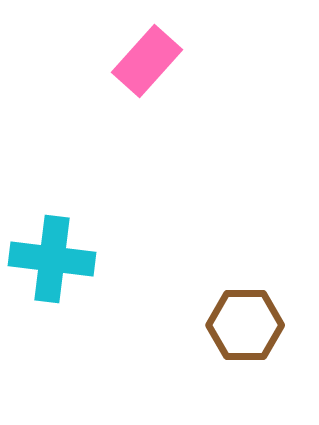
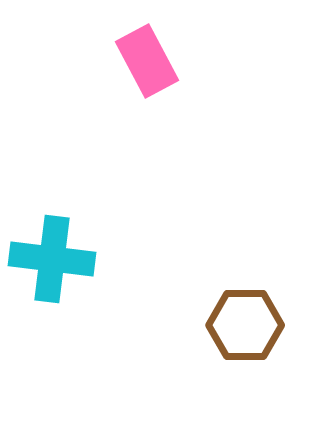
pink rectangle: rotated 70 degrees counterclockwise
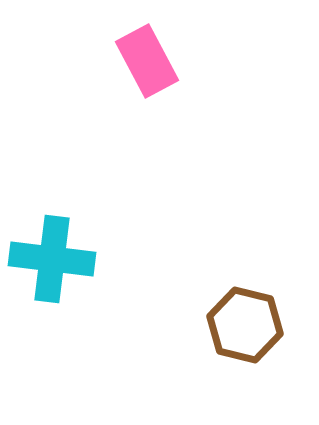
brown hexagon: rotated 14 degrees clockwise
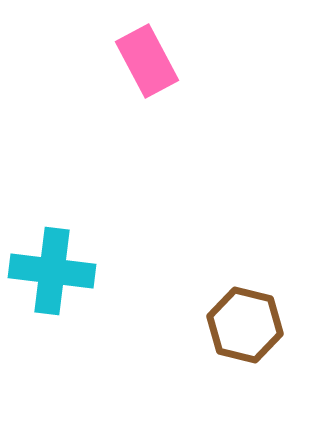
cyan cross: moved 12 px down
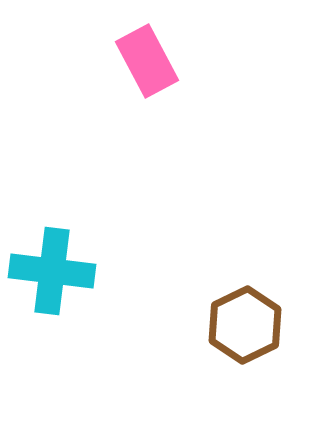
brown hexagon: rotated 20 degrees clockwise
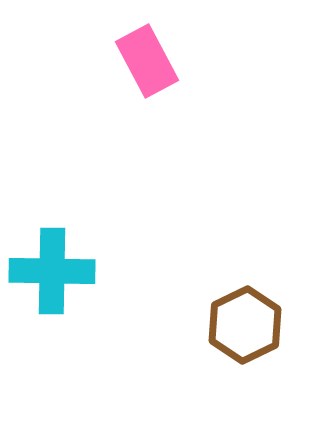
cyan cross: rotated 6 degrees counterclockwise
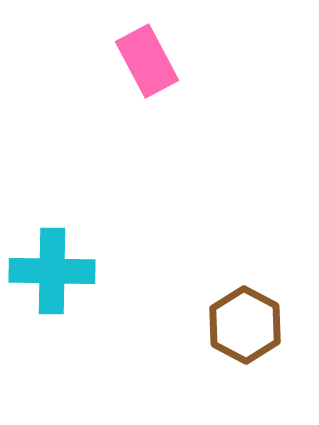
brown hexagon: rotated 6 degrees counterclockwise
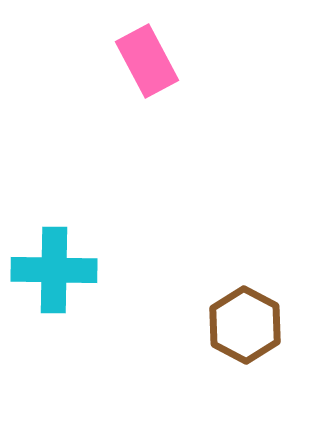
cyan cross: moved 2 px right, 1 px up
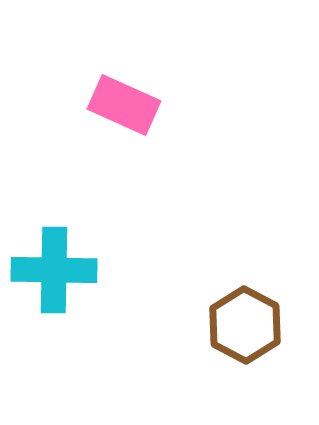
pink rectangle: moved 23 px left, 44 px down; rotated 38 degrees counterclockwise
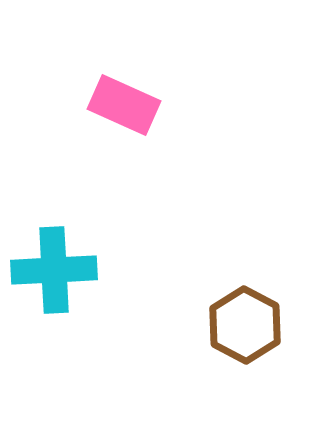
cyan cross: rotated 4 degrees counterclockwise
